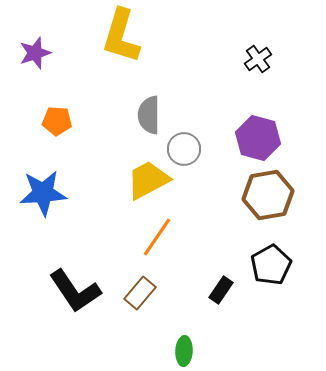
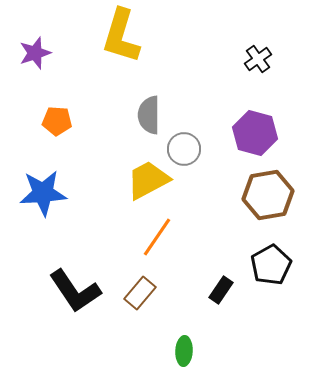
purple hexagon: moved 3 px left, 5 px up
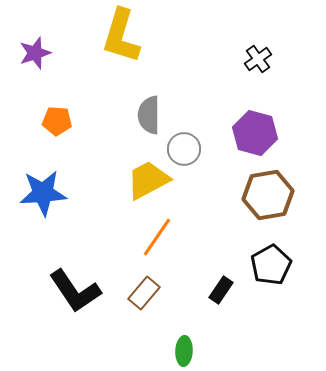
brown rectangle: moved 4 px right
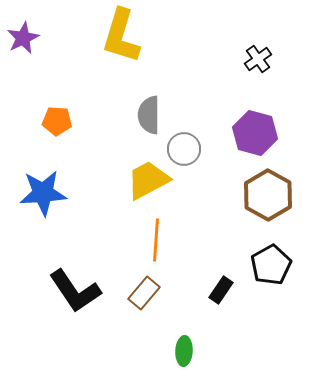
purple star: moved 12 px left, 15 px up; rotated 8 degrees counterclockwise
brown hexagon: rotated 21 degrees counterclockwise
orange line: moved 1 px left, 3 px down; rotated 30 degrees counterclockwise
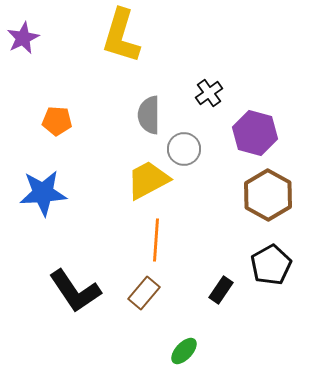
black cross: moved 49 px left, 34 px down
green ellipse: rotated 40 degrees clockwise
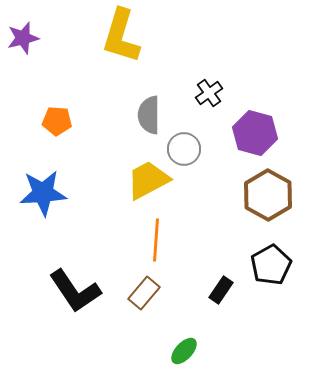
purple star: rotated 12 degrees clockwise
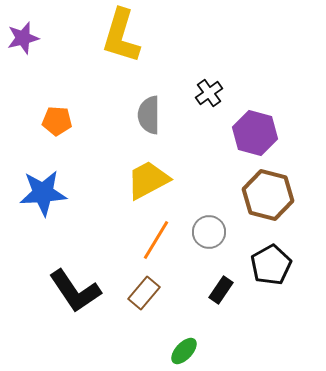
gray circle: moved 25 px right, 83 px down
brown hexagon: rotated 15 degrees counterclockwise
orange line: rotated 27 degrees clockwise
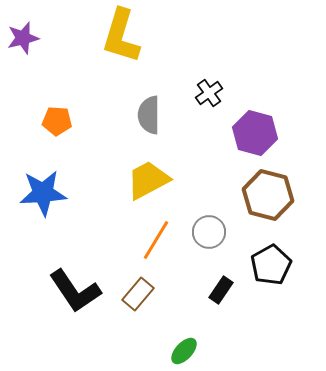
brown rectangle: moved 6 px left, 1 px down
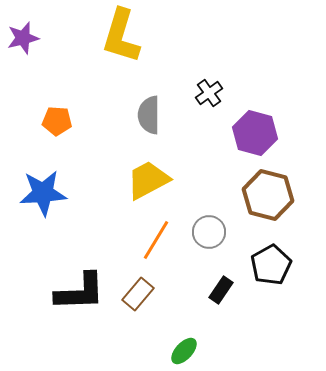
black L-shape: moved 5 px right, 1 px down; rotated 58 degrees counterclockwise
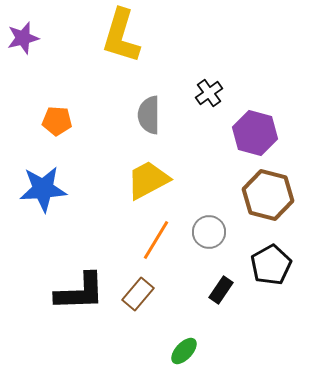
blue star: moved 4 px up
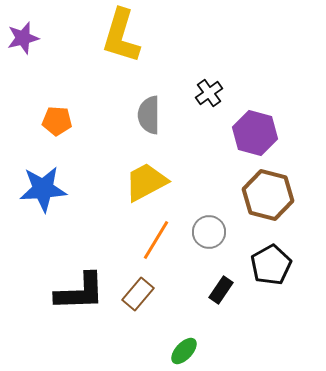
yellow trapezoid: moved 2 px left, 2 px down
